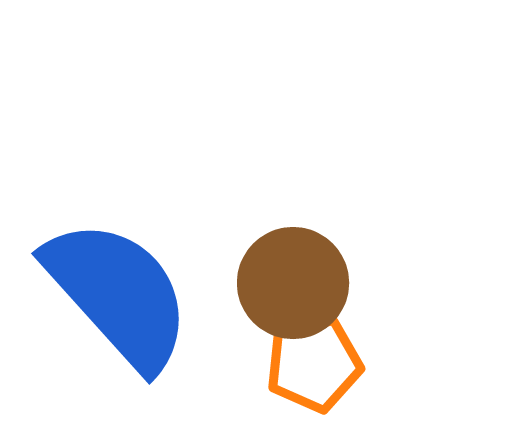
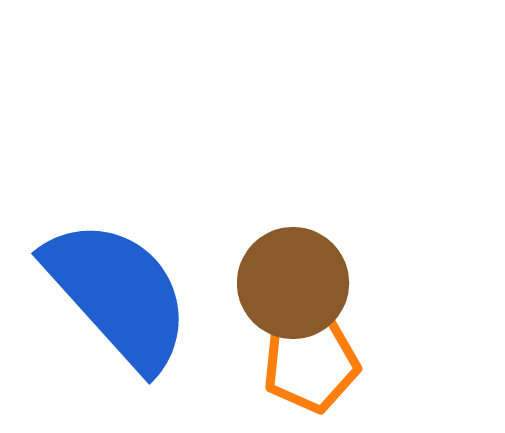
orange pentagon: moved 3 px left
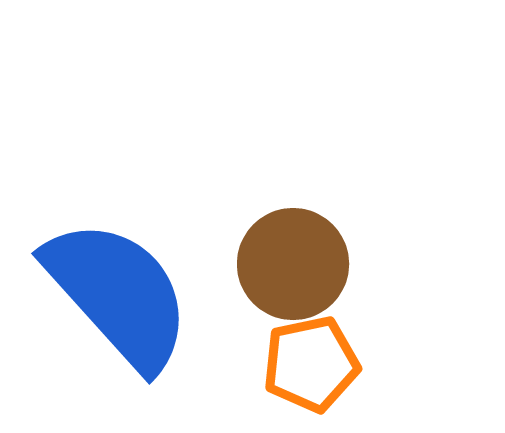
brown circle: moved 19 px up
